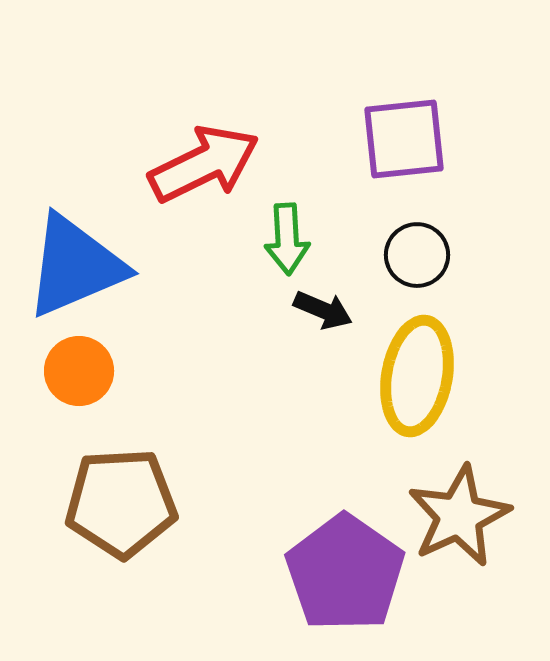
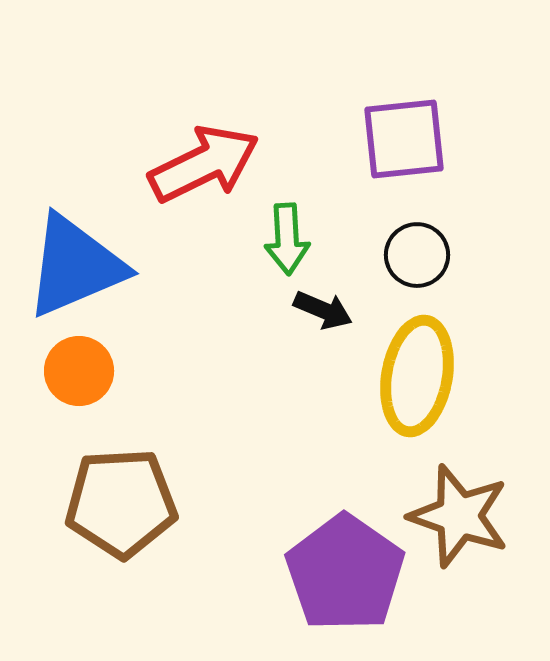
brown star: rotated 28 degrees counterclockwise
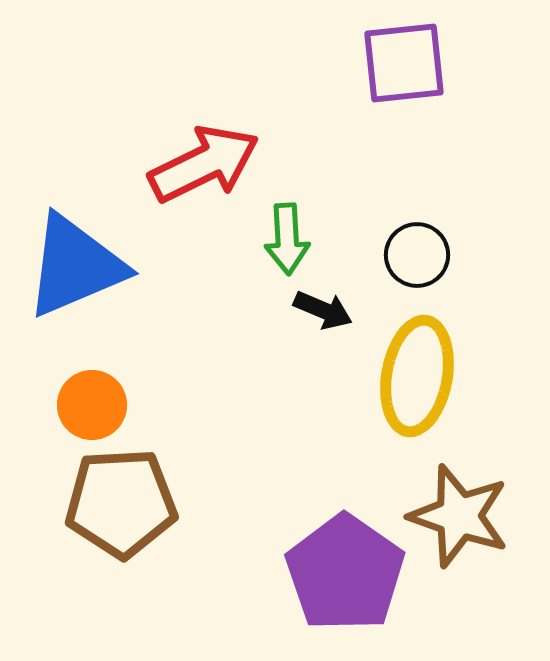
purple square: moved 76 px up
orange circle: moved 13 px right, 34 px down
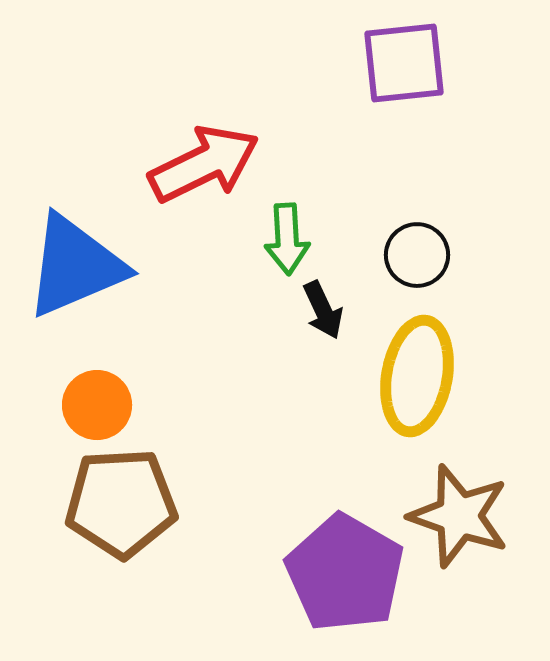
black arrow: rotated 42 degrees clockwise
orange circle: moved 5 px right
purple pentagon: rotated 5 degrees counterclockwise
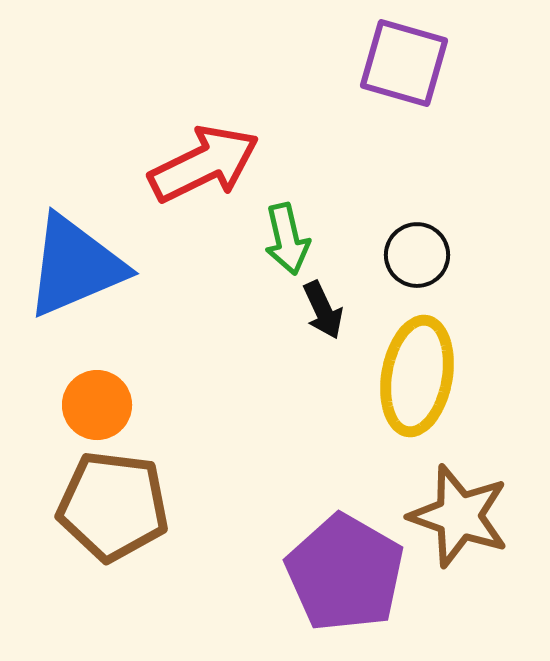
purple square: rotated 22 degrees clockwise
green arrow: rotated 10 degrees counterclockwise
brown pentagon: moved 8 px left, 3 px down; rotated 10 degrees clockwise
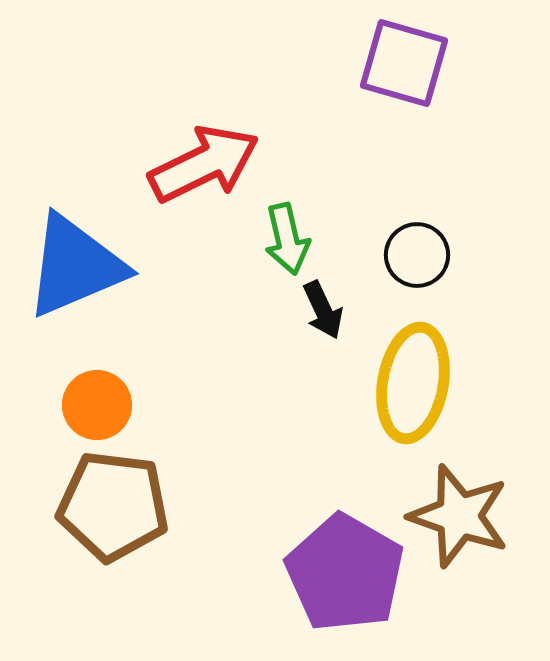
yellow ellipse: moved 4 px left, 7 px down
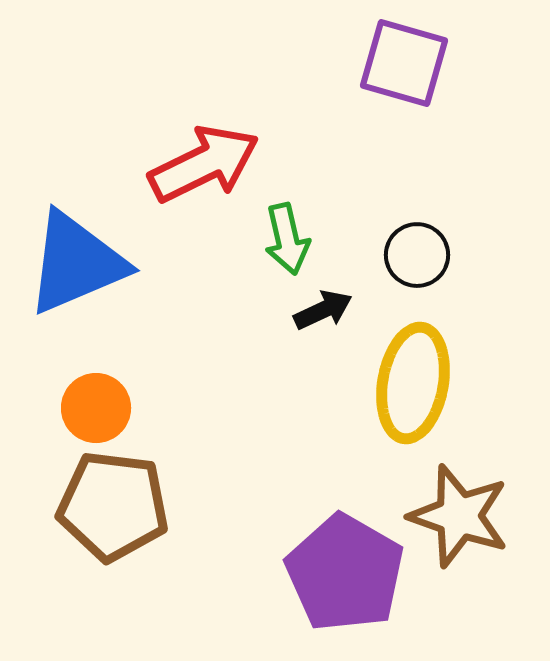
blue triangle: moved 1 px right, 3 px up
black arrow: rotated 90 degrees counterclockwise
orange circle: moved 1 px left, 3 px down
